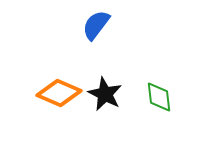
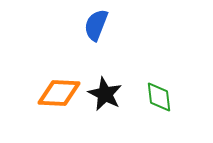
blue semicircle: rotated 16 degrees counterclockwise
orange diamond: rotated 21 degrees counterclockwise
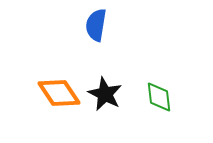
blue semicircle: rotated 12 degrees counterclockwise
orange diamond: rotated 54 degrees clockwise
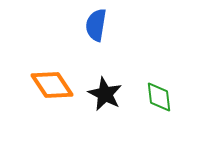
orange diamond: moved 7 px left, 8 px up
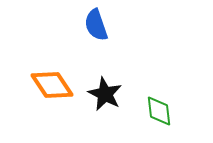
blue semicircle: rotated 28 degrees counterclockwise
green diamond: moved 14 px down
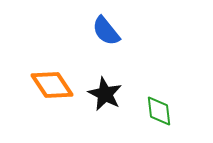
blue semicircle: moved 10 px right, 6 px down; rotated 20 degrees counterclockwise
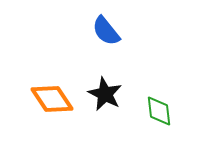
orange diamond: moved 14 px down
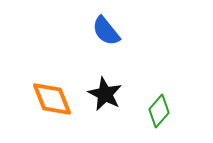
orange diamond: rotated 12 degrees clockwise
green diamond: rotated 48 degrees clockwise
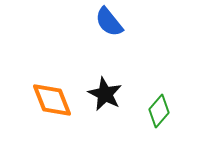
blue semicircle: moved 3 px right, 9 px up
orange diamond: moved 1 px down
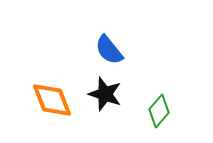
blue semicircle: moved 28 px down
black star: rotated 8 degrees counterclockwise
